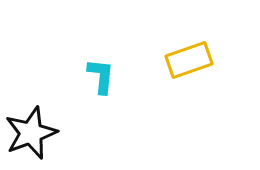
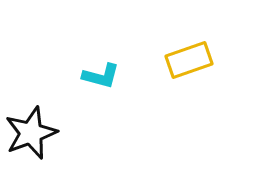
cyan L-shape: rotated 99 degrees clockwise
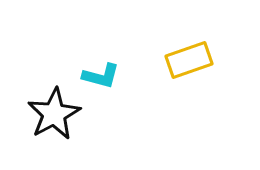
black star: moved 23 px right, 19 px up; rotated 8 degrees counterclockwise
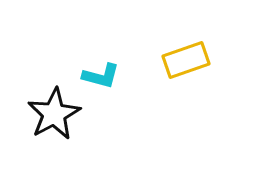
yellow rectangle: moved 3 px left
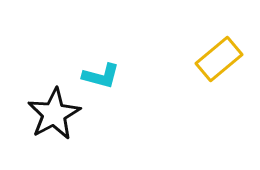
yellow rectangle: moved 33 px right, 1 px up; rotated 21 degrees counterclockwise
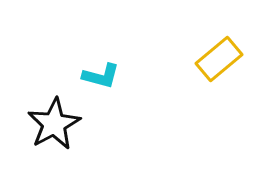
black star: moved 10 px down
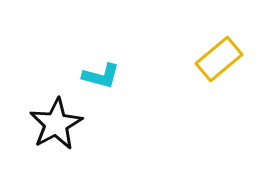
black star: moved 2 px right
